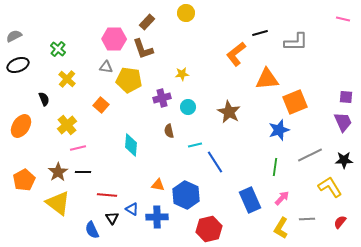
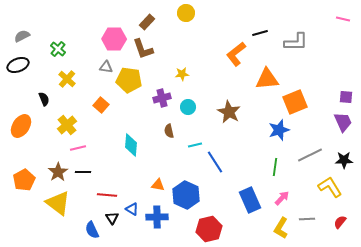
gray semicircle at (14, 36): moved 8 px right
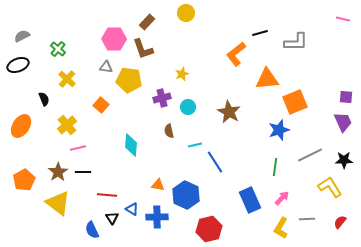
yellow star at (182, 74): rotated 16 degrees counterclockwise
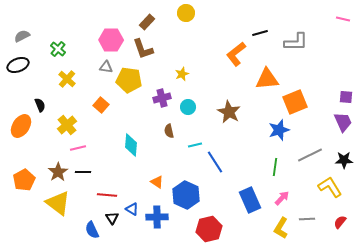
pink hexagon at (114, 39): moved 3 px left, 1 px down
black semicircle at (44, 99): moved 4 px left, 6 px down
orange triangle at (158, 185): moved 1 px left, 3 px up; rotated 24 degrees clockwise
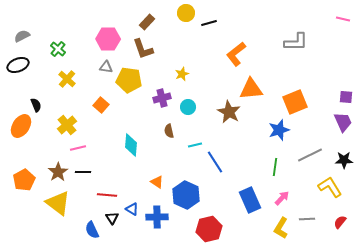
black line at (260, 33): moved 51 px left, 10 px up
pink hexagon at (111, 40): moved 3 px left, 1 px up
orange triangle at (267, 79): moved 16 px left, 10 px down
black semicircle at (40, 105): moved 4 px left
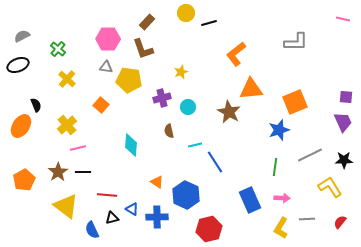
yellow star at (182, 74): moved 1 px left, 2 px up
pink arrow at (282, 198): rotated 49 degrees clockwise
yellow triangle at (58, 203): moved 8 px right, 3 px down
black triangle at (112, 218): rotated 48 degrees clockwise
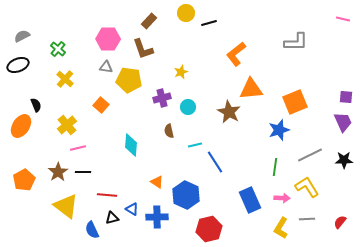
brown rectangle at (147, 22): moved 2 px right, 1 px up
yellow cross at (67, 79): moved 2 px left
yellow L-shape at (330, 187): moved 23 px left
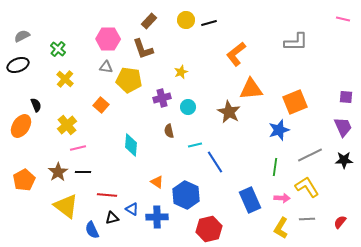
yellow circle at (186, 13): moved 7 px down
purple trapezoid at (343, 122): moved 5 px down
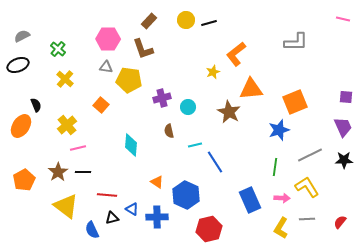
yellow star at (181, 72): moved 32 px right
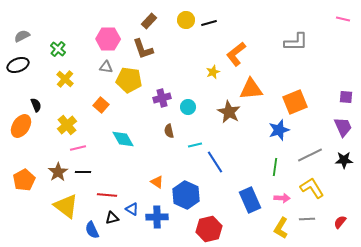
cyan diamond at (131, 145): moved 8 px left, 6 px up; rotated 35 degrees counterclockwise
yellow L-shape at (307, 187): moved 5 px right, 1 px down
